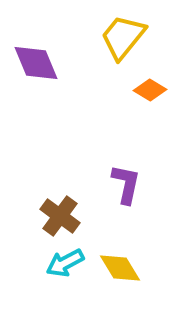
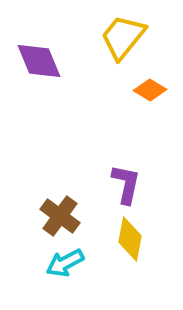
purple diamond: moved 3 px right, 2 px up
yellow diamond: moved 10 px right, 29 px up; rotated 42 degrees clockwise
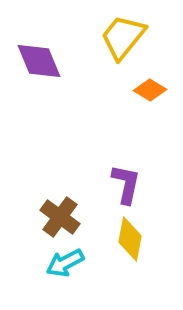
brown cross: moved 1 px down
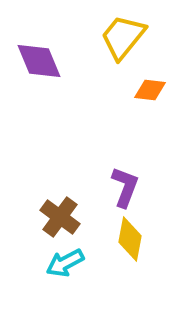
orange diamond: rotated 24 degrees counterclockwise
purple L-shape: moved 1 px left, 3 px down; rotated 9 degrees clockwise
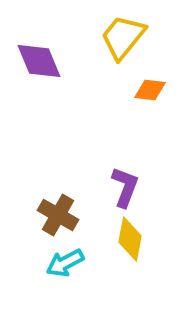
brown cross: moved 2 px left, 2 px up; rotated 6 degrees counterclockwise
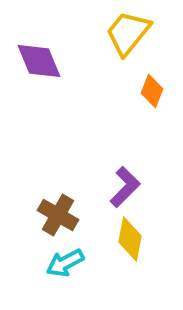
yellow trapezoid: moved 5 px right, 4 px up
orange diamond: moved 2 px right, 1 px down; rotated 76 degrees counterclockwise
purple L-shape: rotated 24 degrees clockwise
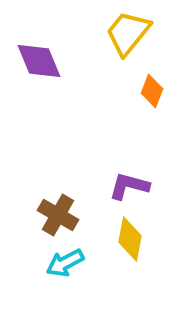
purple L-shape: moved 4 px right, 1 px up; rotated 120 degrees counterclockwise
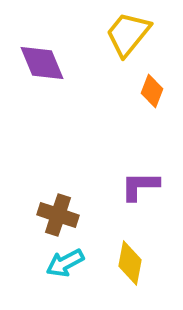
yellow trapezoid: moved 1 px down
purple diamond: moved 3 px right, 2 px down
purple L-shape: moved 11 px right; rotated 15 degrees counterclockwise
brown cross: rotated 12 degrees counterclockwise
yellow diamond: moved 24 px down
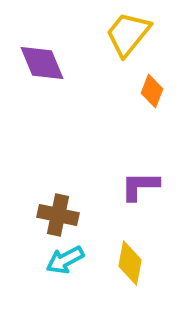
brown cross: rotated 6 degrees counterclockwise
cyan arrow: moved 3 px up
